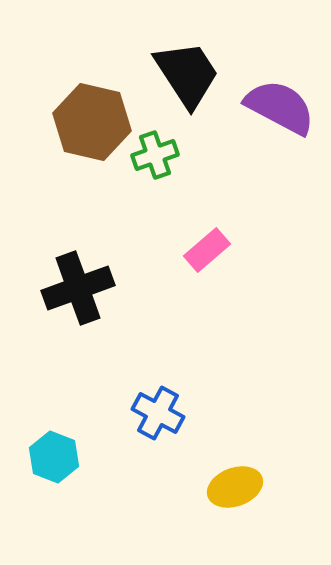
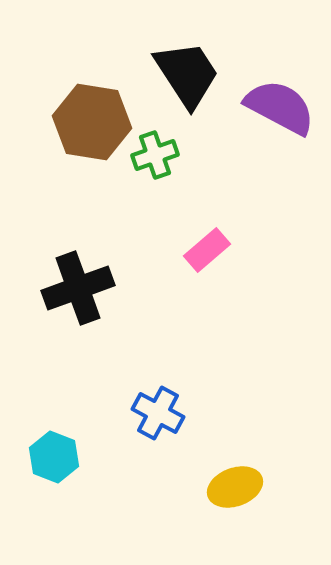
brown hexagon: rotated 4 degrees counterclockwise
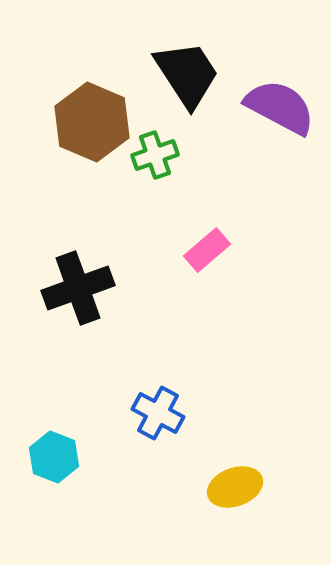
brown hexagon: rotated 14 degrees clockwise
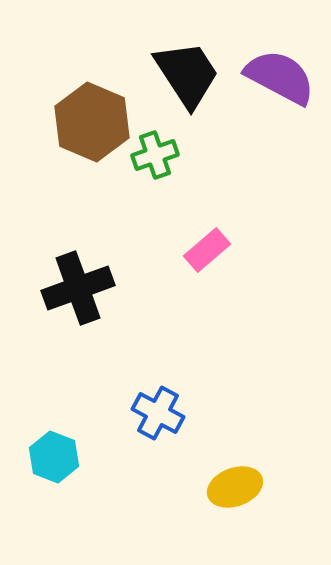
purple semicircle: moved 30 px up
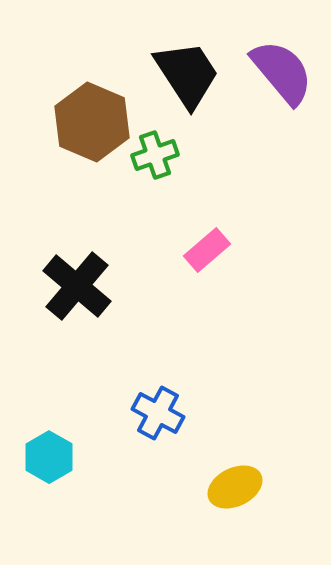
purple semicircle: moved 2 px right, 5 px up; rotated 22 degrees clockwise
black cross: moved 1 px left, 2 px up; rotated 30 degrees counterclockwise
cyan hexagon: moved 5 px left; rotated 9 degrees clockwise
yellow ellipse: rotated 6 degrees counterclockwise
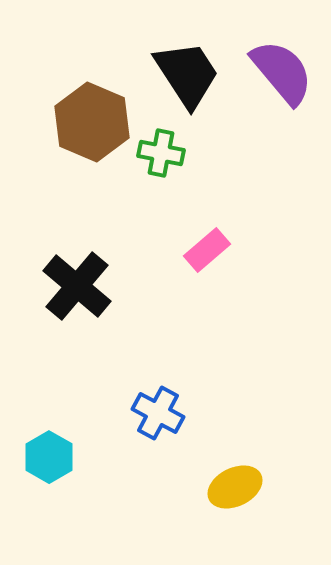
green cross: moved 6 px right, 2 px up; rotated 30 degrees clockwise
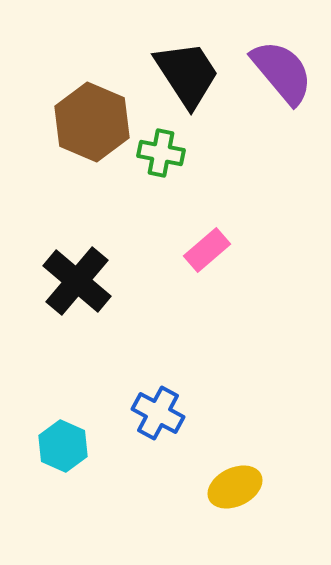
black cross: moved 5 px up
cyan hexagon: moved 14 px right, 11 px up; rotated 6 degrees counterclockwise
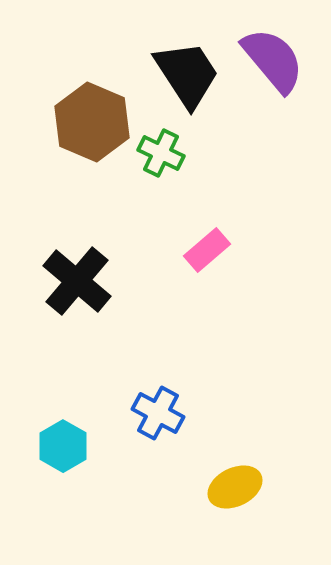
purple semicircle: moved 9 px left, 12 px up
green cross: rotated 15 degrees clockwise
cyan hexagon: rotated 6 degrees clockwise
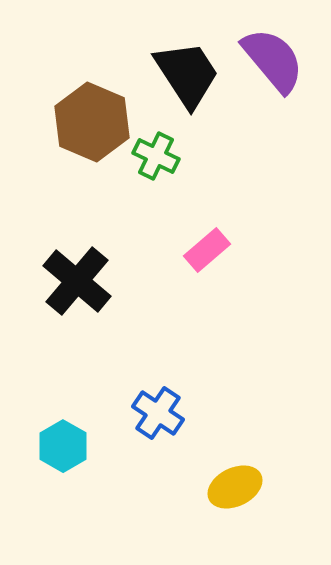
green cross: moved 5 px left, 3 px down
blue cross: rotated 6 degrees clockwise
